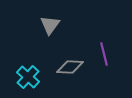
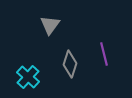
gray diamond: moved 3 px up; rotated 76 degrees counterclockwise
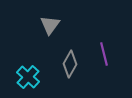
gray diamond: rotated 12 degrees clockwise
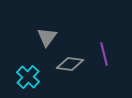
gray triangle: moved 3 px left, 12 px down
gray diamond: rotated 68 degrees clockwise
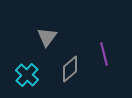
gray diamond: moved 5 px down; rotated 48 degrees counterclockwise
cyan cross: moved 1 px left, 2 px up
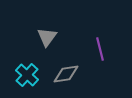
purple line: moved 4 px left, 5 px up
gray diamond: moved 4 px left, 5 px down; rotated 32 degrees clockwise
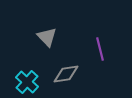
gray triangle: rotated 20 degrees counterclockwise
cyan cross: moved 7 px down
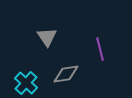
gray triangle: rotated 10 degrees clockwise
cyan cross: moved 1 px left, 1 px down
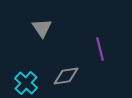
gray triangle: moved 5 px left, 9 px up
gray diamond: moved 2 px down
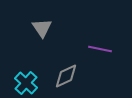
purple line: rotated 65 degrees counterclockwise
gray diamond: rotated 16 degrees counterclockwise
